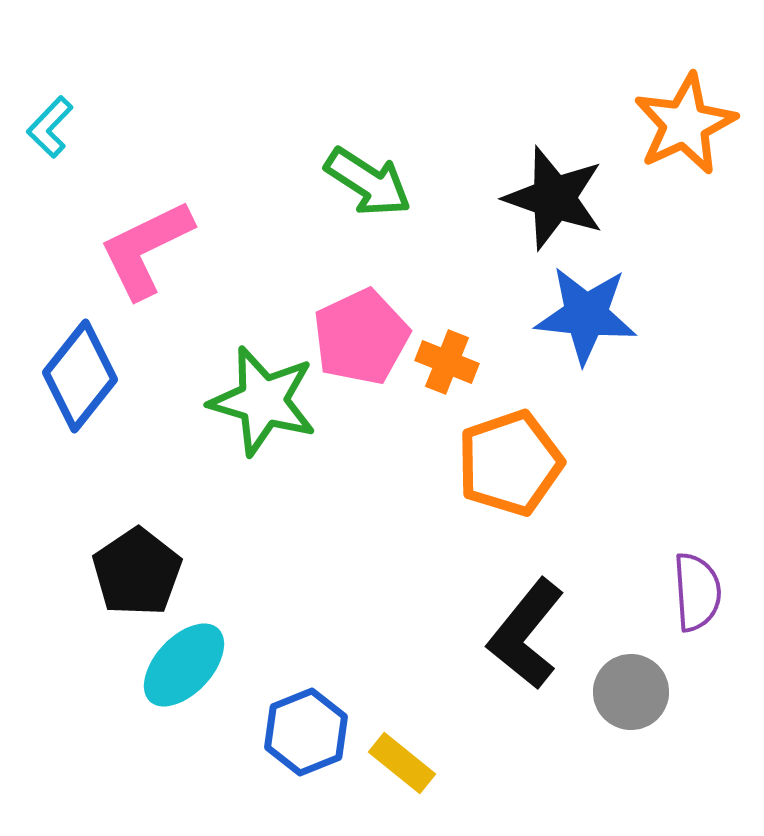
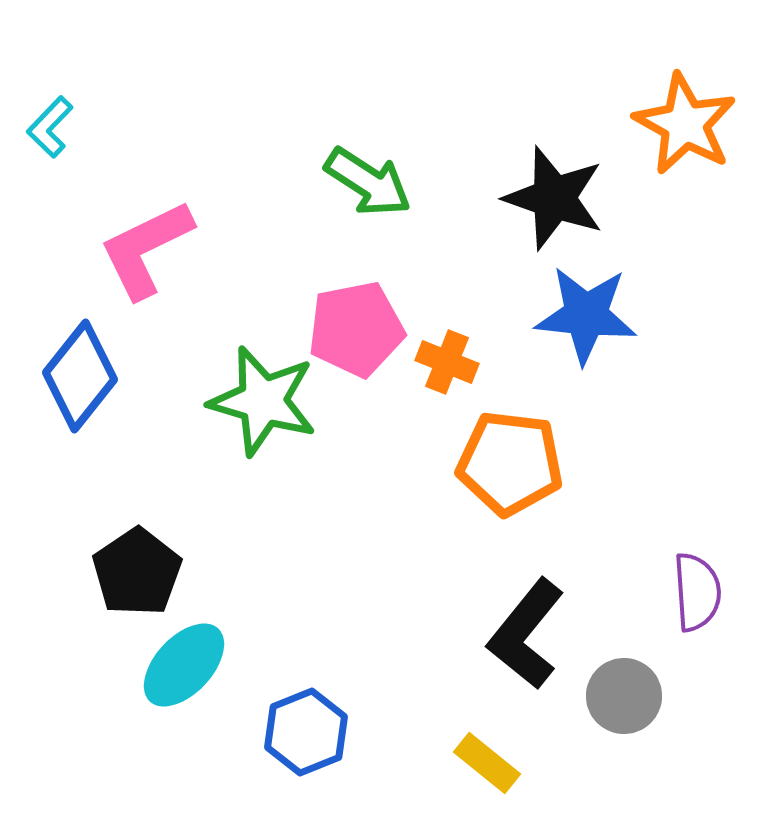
orange star: rotated 18 degrees counterclockwise
pink pentagon: moved 5 px left, 8 px up; rotated 14 degrees clockwise
orange pentagon: rotated 26 degrees clockwise
gray circle: moved 7 px left, 4 px down
yellow rectangle: moved 85 px right
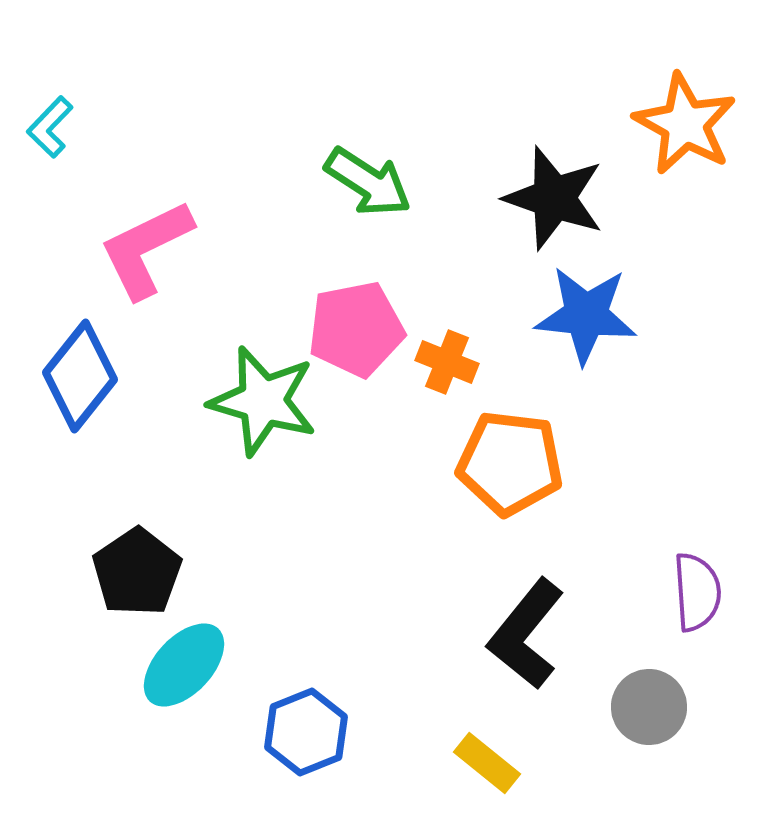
gray circle: moved 25 px right, 11 px down
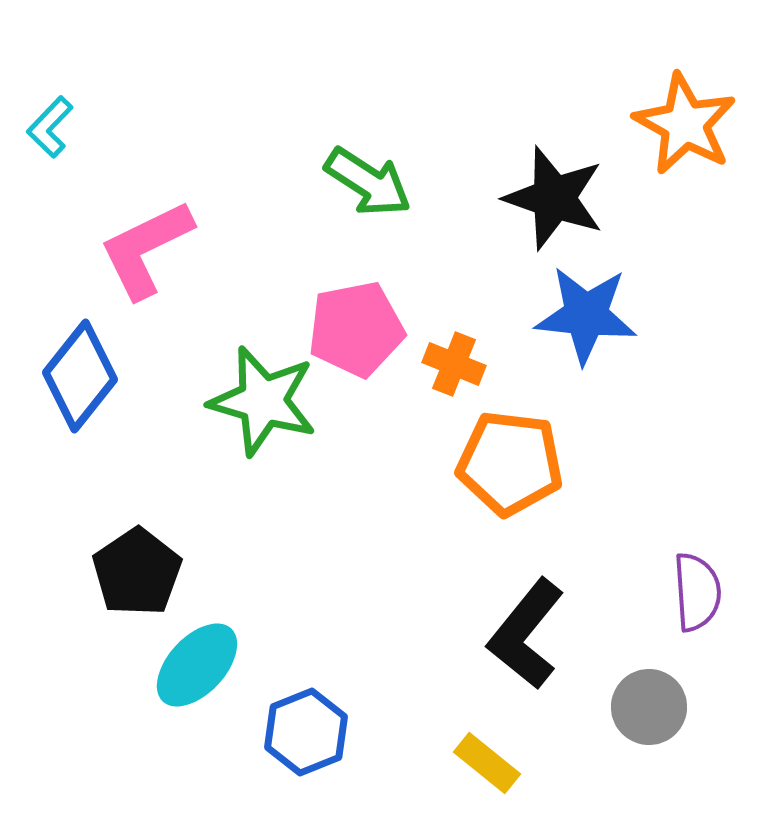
orange cross: moved 7 px right, 2 px down
cyan ellipse: moved 13 px right
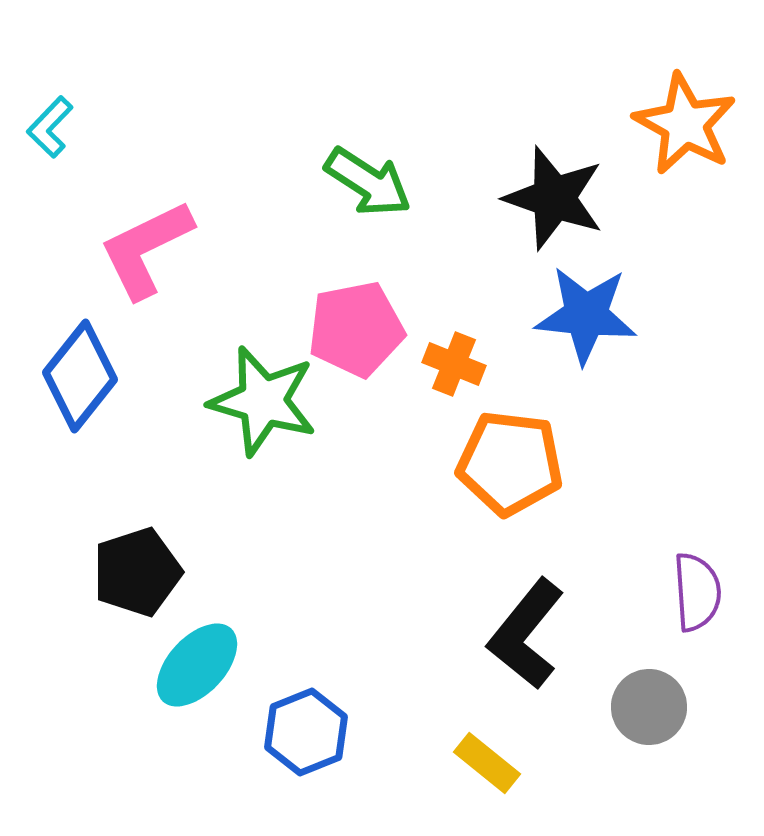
black pentagon: rotated 16 degrees clockwise
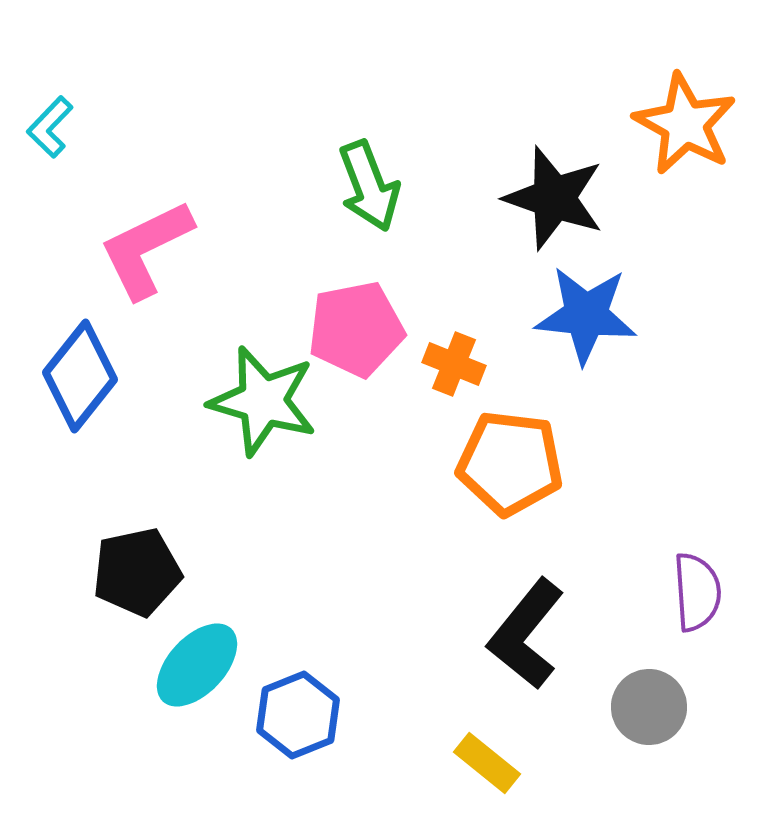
green arrow: moved 1 px right, 4 px down; rotated 36 degrees clockwise
black pentagon: rotated 6 degrees clockwise
blue hexagon: moved 8 px left, 17 px up
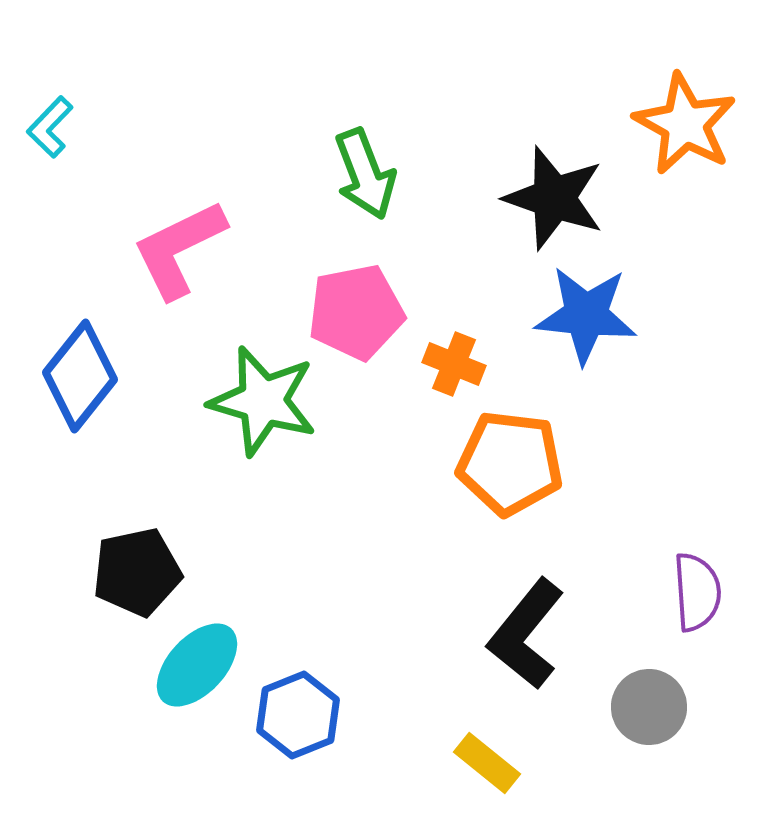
green arrow: moved 4 px left, 12 px up
pink L-shape: moved 33 px right
pink pentagon: moved 17 px up
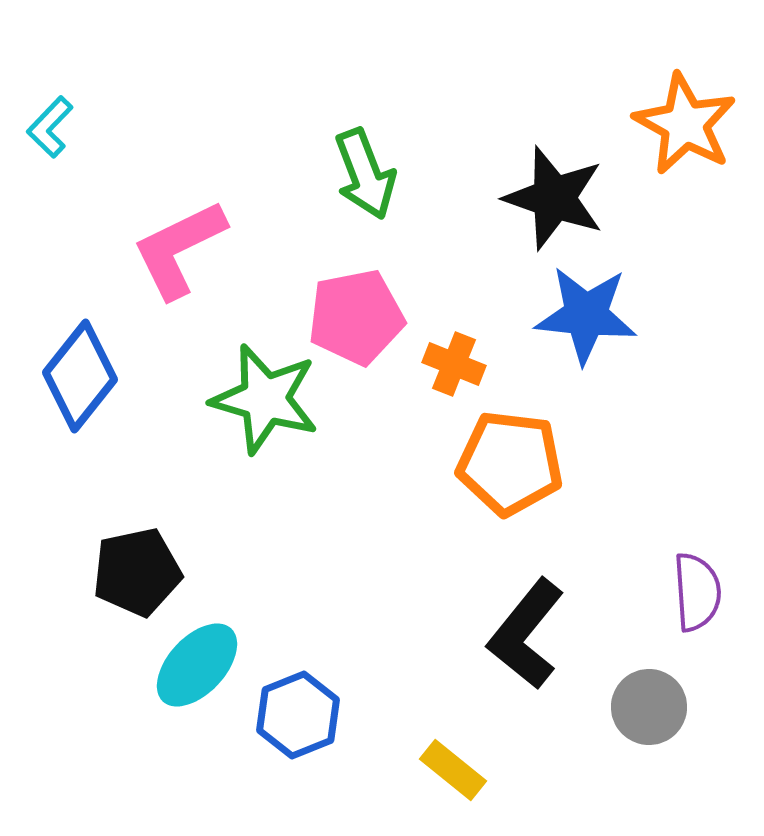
pink pentagon: moved 5 px down
green star: moved 2 px right, 2 px up
yellow rectangle: moved 34 px left, 7 px down
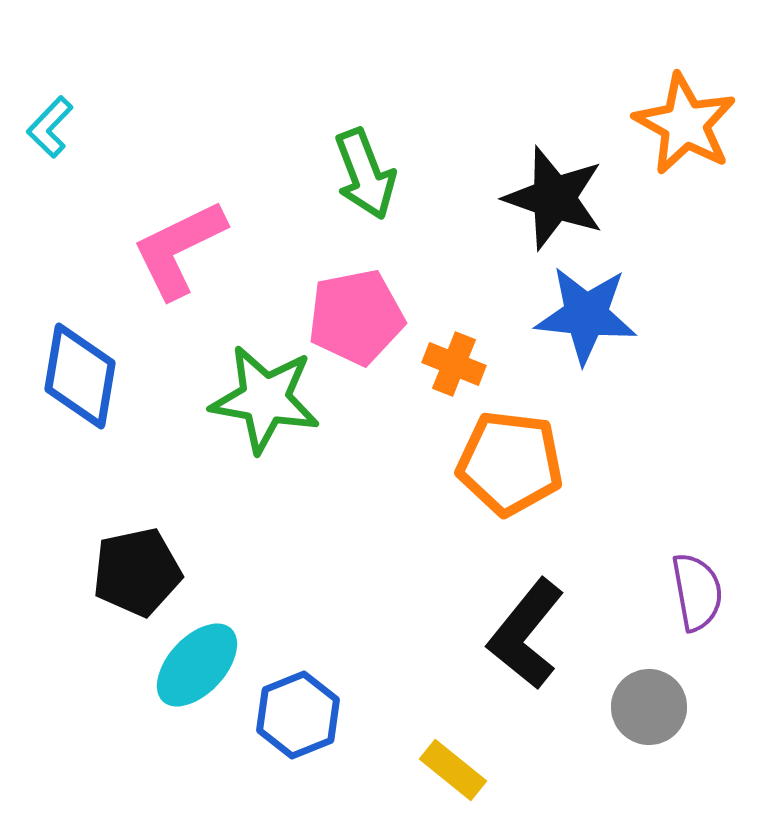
blue diamond: rotated 29 degrees counterclockwise
green star: rotated 6 degrees counterclockwise
purple semicircle: rotated 6 degrees counterclockwise
